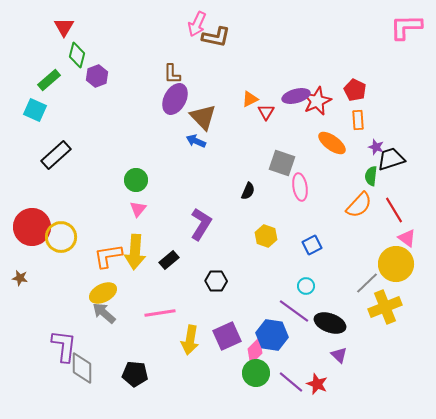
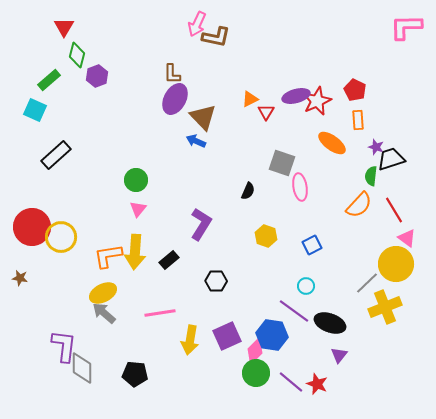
purple triangle at (339, 355): rotated 24 degrees clockwise
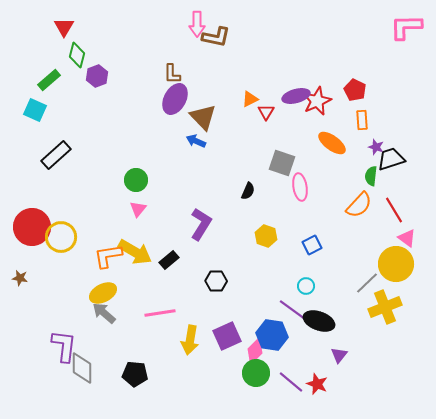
pink arrow at (197, 24): rotated 25 degrees counterclockwise
orange rectangle at (358, 120): moved 4 px right
yellow arrow at (135, 252): rotated 64 degrees counterclockwise
black ellipse at (330, 323): moved 11 px left, 2 px up
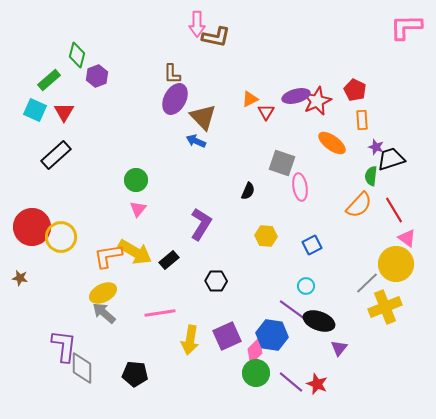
red triangle at (64, 27): moved 85 px down
yellow hexagon at (266, 236): rotated 15 degrees counterclockwise
purple triangle at (339, 355): moved 7 px up
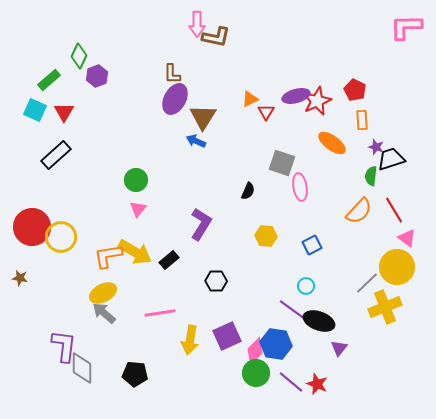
green diamond at (77, 55): moved 2 px right, 1 px down; rotated 10 degrees clockwise
brown triangle at (203, 117): rotated 16 degrees clockwise
orange semicircle at (359, 205): moved 6 px down
yellow circle at (396, 264): moved 1 px right, 3 px down
blue hexagon at (272, 335): moved 4 px right, 9 px down
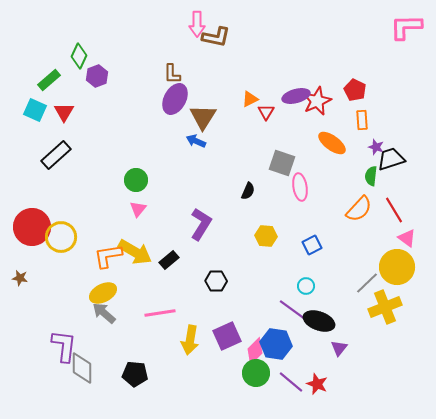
orange semicircle at (359, 211): moved 2 px up
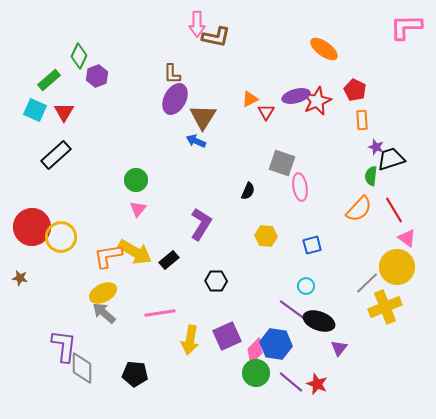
orange ellipse at (332, 143): moved 8 px left, 94 px up
blue square at (312, 245): rotated 12 degrees clockwise
